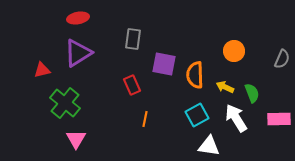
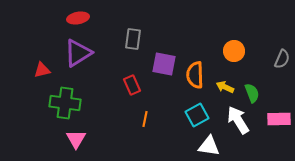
green cross: rotated 32 degrees counterclockwise
white arrow: moved 2 px right, 2 px down
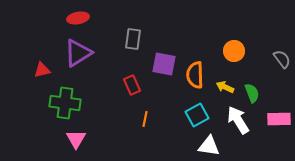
gray semicircle: rotated 60 degrees counterclockwise
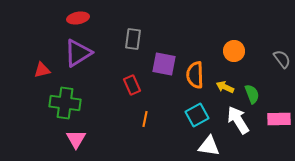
green semicircle: moved 1 px down
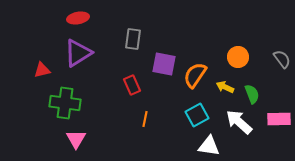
orange circle: moved 4 px right, 6 px down
orange semicircle: rotated 36 degrees clockwise
white arrow: moved 1 px right, 2 px down; rotated 16 degrees counterclockwise
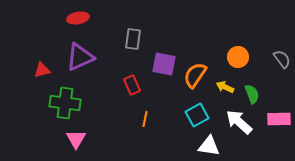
purple triangle: moved 2 px right, 4 px down; rotated 8 degrees clockwise
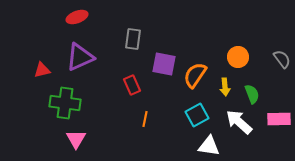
red ellipse: moved 1 px left, 1 px up; rotated 10 degrees counterclockwise
yellow arrow: rotated 120 degrees counterclockwise
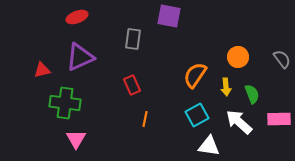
purple square: moved 5 px right, 48 px up
yellow arrow: moved 1 px right
